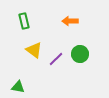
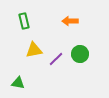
yellow triangle: rotated 48 degrees counterclockwise
green triangle: moved 4 px up
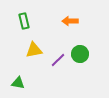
purple line: moved 2 px right, 1 px down
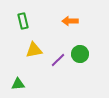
green rectangle: moved 1 px left
green triangle: moved 1 px down; rotated 16 degrees counterclockwise
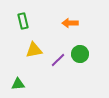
orange arrow: moved 2 px down
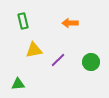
green circle: moved 11 px right, 8 px down
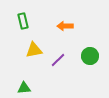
orange arrow: moved 5 px left, 3 px down
green circle: moved 1 px left, 6 px up
green triangle: moved 6 px right, 4 px down
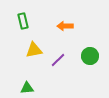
green triangle: moved 3 px right
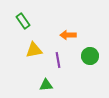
green rectangle: rotated 21 degrees counterclockwise
orange arrow: moved 3 px right, 9 px down
purple line: rotated 56 degrees counterclockwise
green triangle: moved 19 px right, 3 px up
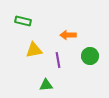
green rectangle: rotated 42 degrees counterclockwise
